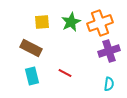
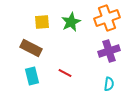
orange cross: moved 7 px right, 5 px up
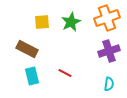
brown rectangle: moved 4 px left, 1 px down
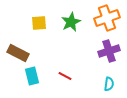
yellow square: moved 3 px left, 1 px down
brown rectangle: moved 9 px left, 4 px down
red line: moved 3 px down
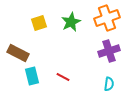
yellow square: rotated 14 degrees counterclockwise
red line: moved 2 px left, 1 px down
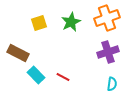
purple cross: moved 1 px left, 1 px down
cyan rectangle: moved 4 px right, 1 px up; rotated 30 degrees counterclockwise
cyan semicircle: moved 3 px right
